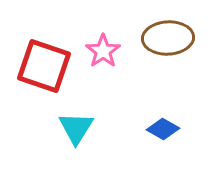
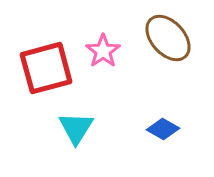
brown ellipse: rotated 51 degrees clockwise
red square: moved 2 px right, 2 px down; rotated 34 degrees counterclockwise
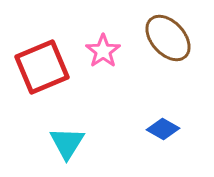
red square: moved 4 px left, 1 px up; rotated 8 degrees counterclockwise
cyan triangle: moved 9 px left, 15 px down
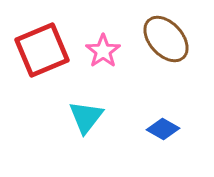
brown ellipse: moved 2 px left, 1 px down
red square: moved 17 px up
cyan triangle: moved 19 px right, 26 px up; rotated 6 degrees clockwise
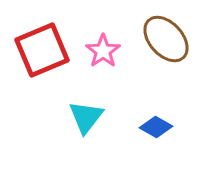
blue diamond: moved 7 px left, 2 px up
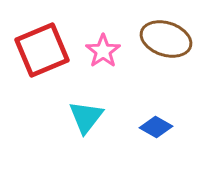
brown ellipse: rotated 30 degrees counterclockwise
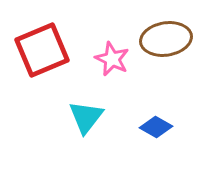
brown ellipse: rotated 27 degrees counterclockwise
pink star: moved 9 px right, 8 px down; rotated 12 degrees counterclockwise
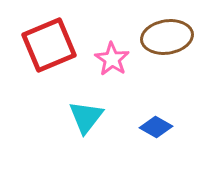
brown ellipse: moved 1 px right, 2 px up
red square: moved 7 px right, 5 px up
pink star: rotated 8 degrees clockwise
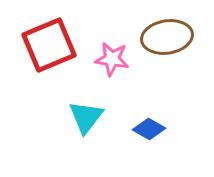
pink star: rotated 24 degrees counterclockwise
blue diamond: moved 7 px left, 2 px down
